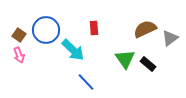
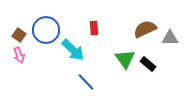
gray triangle: rotated 36 degrees clockwise
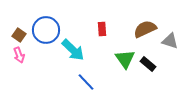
red rectangle: moved 8 px right, 1 px down
gray triangle: moved 3 px down; rotated 18 degrees clockwise
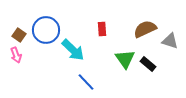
pink arrow: moved 3 px left
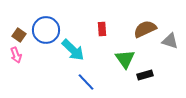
black rectangle: moved 3 px left, 11 px down; rotated 56 degrees counterclockwise
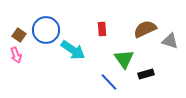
cyan arrow: rotated 10 degrees counterclockwise
green triangle: moved 1 px left
black rectangle: moved 1 px right, 1 px up
blue line: moved 23 px right
